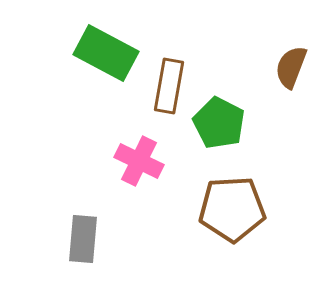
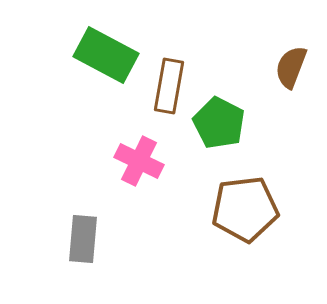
green rectangle: moved 2 px down
brown pentagon: moved 13 px right; rotated 4 degrees counterclockwise
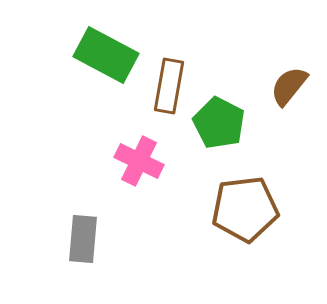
brown semicircle: moved 2 px left, 19 px down; rotated 18 degrees clockwise
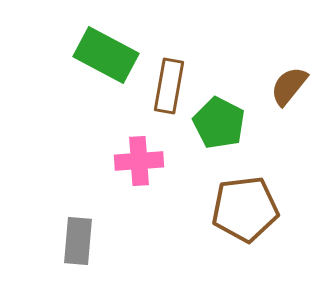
pink cross: rotated 30 degrees counterclockwise
gray rectangle: moved 5 px left, 2 px down
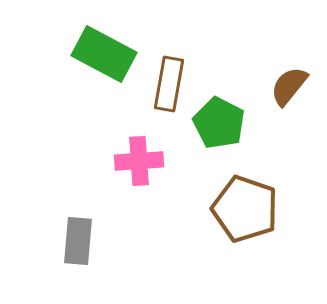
green rectangle: moved 2 px left, 1 px up
brown rectangle: moved 2 px up
brown pentagon: rotated 26 degrees clockwise
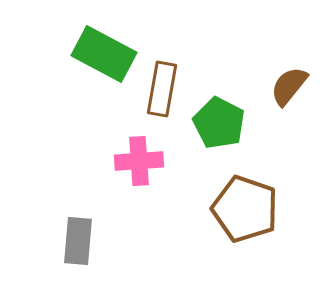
brown rectangle: moved 7 px left, 5 px down
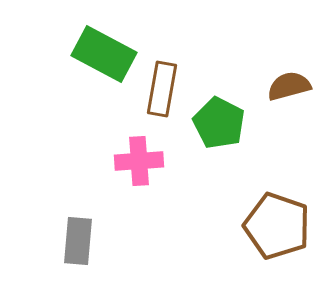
brown semicircle: rotated 36 degrees clockwise
brown pentagon: moved 32 px right, 17 px down
